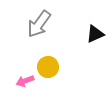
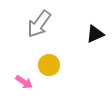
yellow circle: moved 1 px right, 2 px up
pink arrow: moved 1 px left, 1 px down; rotated 126 degrees counterclockwise
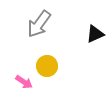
yellow circle: moved 2 px left, 1 px down
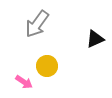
gray arrow: moved 2 px left
black triangle: moved 5 px down
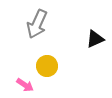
gray arrow: rotated 12 degrees counterclockwise
pink arrow: moved 1 px right, 3 px down
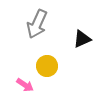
black triangle: moved 13 px left
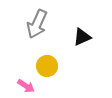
black triangle: moved 2 px up
pink arrow: moved 1 px right, 1 px down
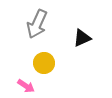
black triangle: moved 1 px down
yellow circle: moved 3 px left, 3 px up
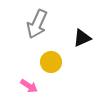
yellow circle: moved 7 px right, 1 px up
pink arrow: moved 3 px right
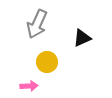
yellow circle: moved 4 px left
pink arrow: rotated 36 degrees counterclockwise
